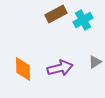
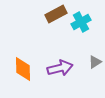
cyan cross: moved 2 px left, 2 px down
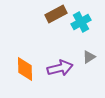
gray triangle: moved 6 px left, 5 px up
orange diamond: moved 2 px right
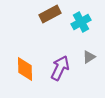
brown rectangle: moved 6 px left
purple arrow: rotated 50 degrees counterclockwise
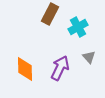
brown rectangle: rotated 35 degrees counterclockwise
cyan cross: moved 3 px left, 5 px down
gray triangle: rotated 40 degrees counterclockwise
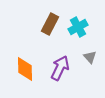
brown rectangle: moved 10 px down
gray triangle: moved 1 px right
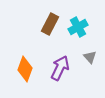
orange diamond: rotated 20 degrees clockwise
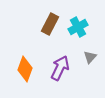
gray triangle: rotated 24 degrees clockwise
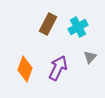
brown rectangle: moved 2 px left
purple arrow: moved 2 px left
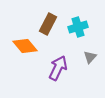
cyan cross: rotated 12 degrees clockwise
orange diamond: moved 23 px up; rotated 60 degrees counterclockwise
